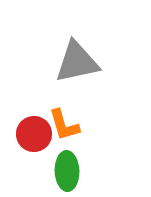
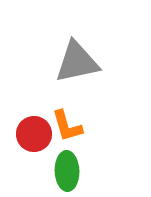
orange L-shape: moved 3 px right, 1 px down
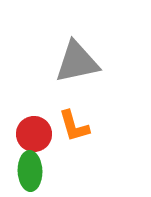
orange L-shape: moved 7 px right
green ellipse: moved 37 px left
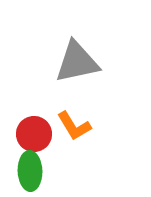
orange L-shape: rotated 15 degrees counterclockwise
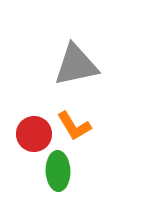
gray triangle: moved 1 px left, 3 px down
green ellipse: moved 28 px right
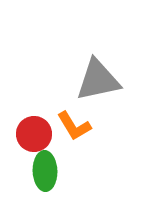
gray triangle: moved 22 px right, 15 px down
green ellipse: moved 13 px left
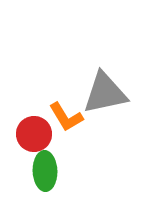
gray triangle: moved 7 px right, 13 px down
orange L-shape: moved 8 px left, 9 px up
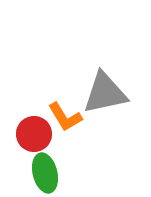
orange L-shape: moved 1 px left
green ellipse: moved 2 px down; rotated 12 degrees counterclockwise
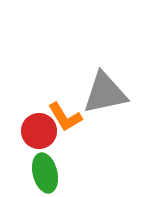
red circle: moved 5 px right, 3 px up
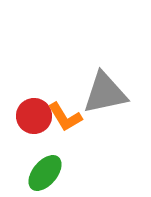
red circle: moved 5 px left, 15 px up
green ellipse: rotated 54 degrees clockwise
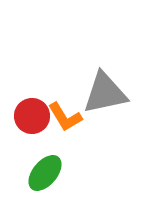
red circle: moved 2 px left
